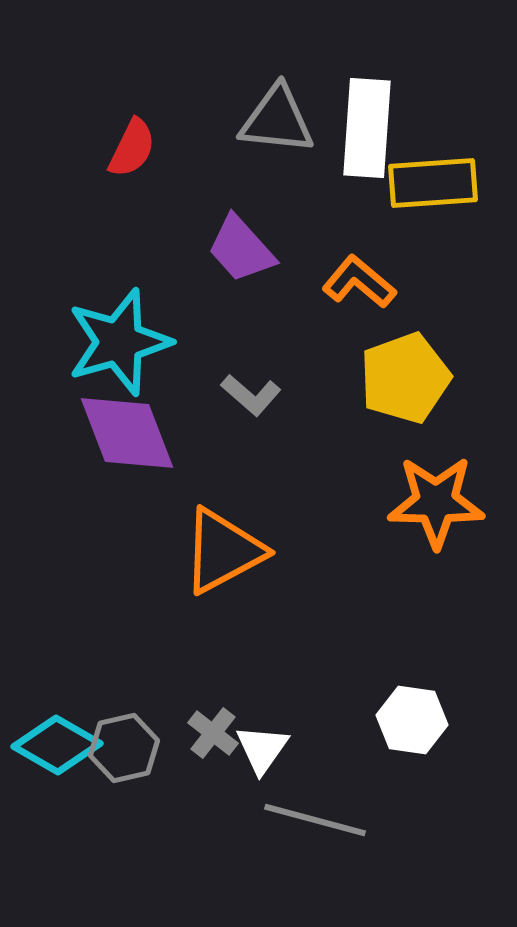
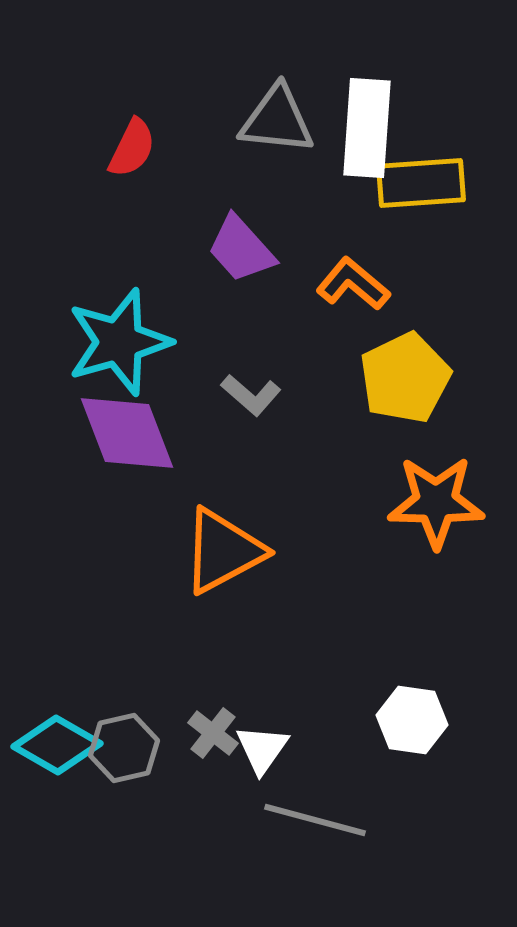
yellow rectangle: moved 12 px left
orange L-shape: moved 6 px left, 2 px down
yellow pentagon: rotated 6 degrees counterclockwise
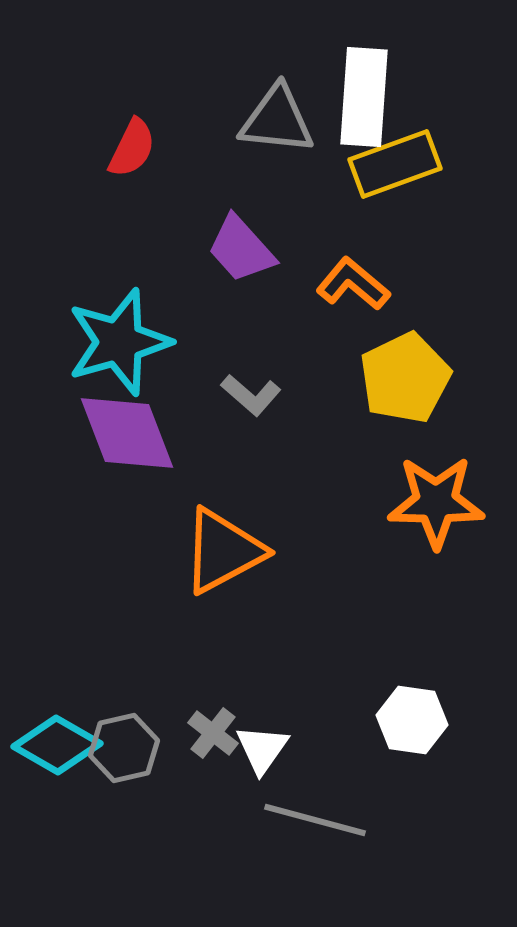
white rectangle: moved 3 px left, 31 px up
yellow rectangle: moved 26 px left, 19 px up; rotated 16 degrees counterclockwise
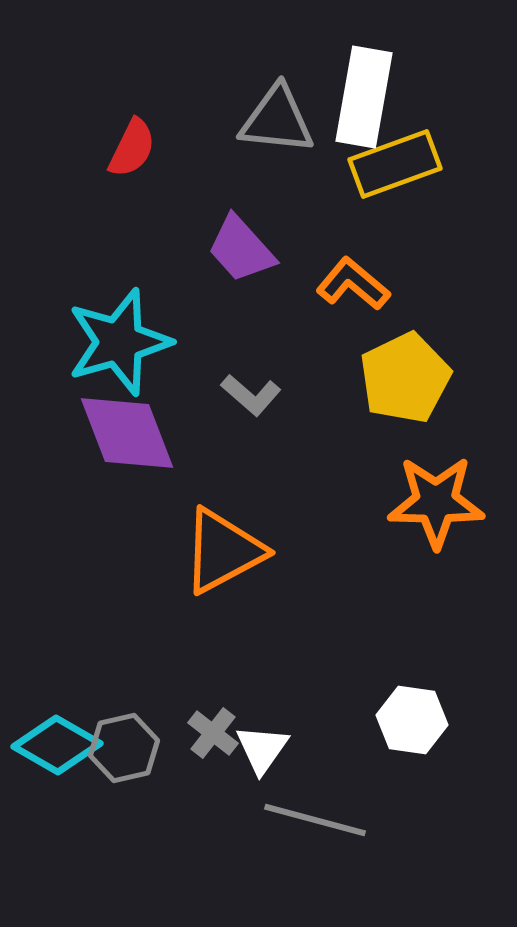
white rectangle: rotated 6 degrees clockwise
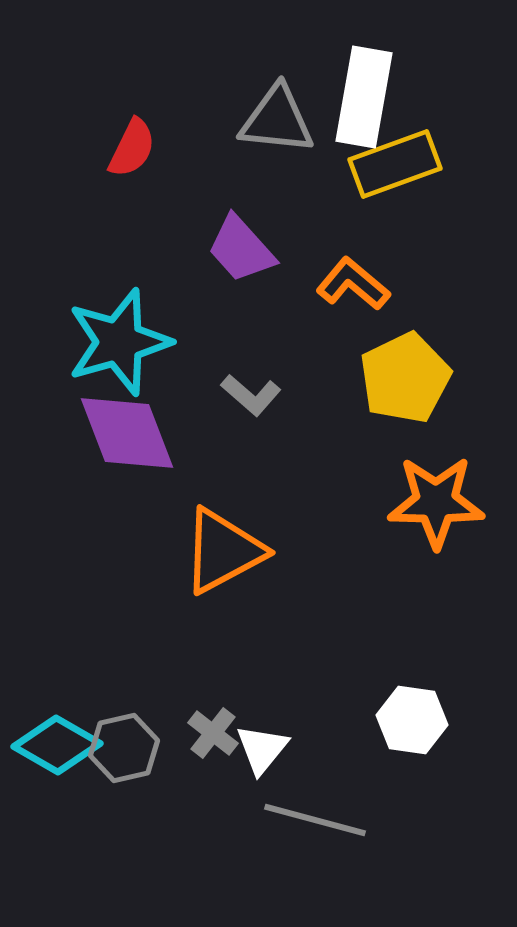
white triangle: rotated 4 degrees clockwise
